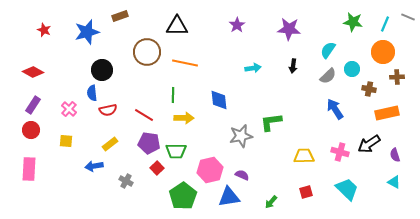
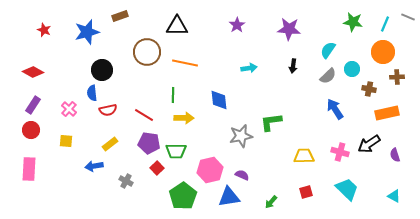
cyan arrow at (253, 68): moved 4 px left
cyan triangle at (394, 182): moved 14 px down
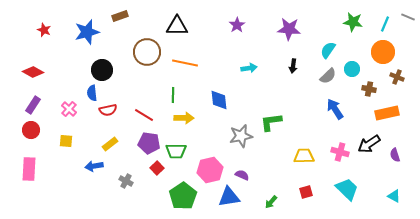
brown cross at (397, 77): rotated 24 degrees clockwise
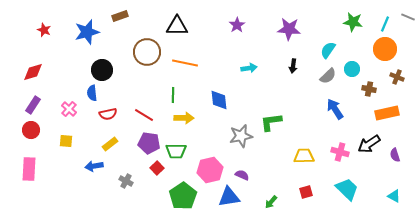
orange circle at (383, 52): moved 2 px right, 3 px up
red diamond at (33, 72): rotated 45 degrees counterclockwise
red semicircle at (108, 110): moved 4 px down
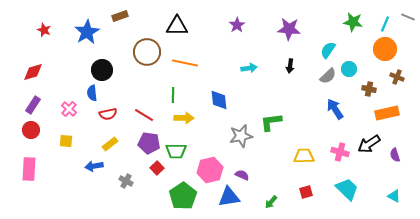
blue star at (87, 32): rotated 15 degrees counterclockwise
black arrow at (293, 66): moved 3 px left
cyan circle at (352, 69): moved 3 px left
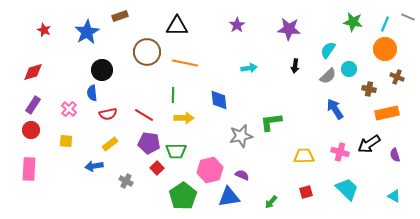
black arrow at (290, 66): moved 5 px right
